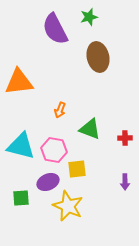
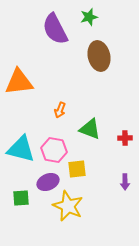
brown ellipse: moved 1 px right, 1 px up
cyan triangle: moved 3 px down
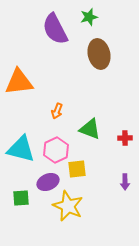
brown ellipse: moved 2 px up
orange arrow: moved 3 px left, 1 px down
pink hexagon: moved 2 px right; rotated 25 degrees clockwise
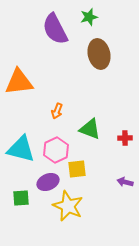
purple arrow: rotated 105 degrees clockwise
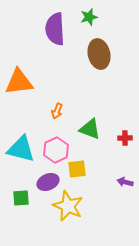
purple semicircle: rotated 24 degrees clockwise
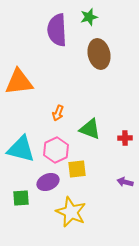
purple semicircle: moved 2 px right, 1 px down
orange arrow: moved 1 px right, 2 px down
yellow star: moved 3 px right, 6 px down
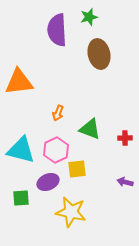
cyan triangle: moved 1 px down
yellow star: rotated 12 degrees counterclockwise
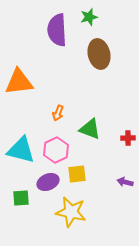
red cross: moved 3 px right
yellow square: moved 5 px down
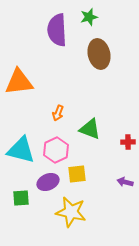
red cross: moved 4 px down
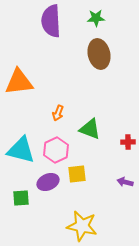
green star: moved 7 px right, 1 px down; rotated 12 degrees clockwise
purple semicircle: moved 6 px left, 9 px up
yellow star: moved 11 px right, 14 px down
